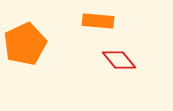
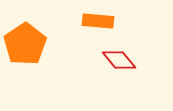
orange pentagon: rotated 9 degrees counterclockwise
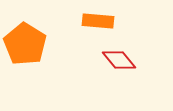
orange pentagon: rotated 6 degrees counterclockwise
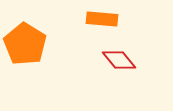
orange rectangle: moved 4 px right, 2 px up
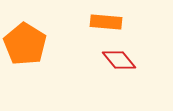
orange rectangle: moved 4 px right, 3 px down
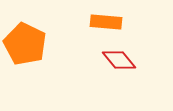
orange pentagon: rotated 6 degrees counterclockwise
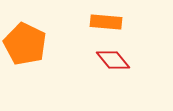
red diamond: moved 6 px left
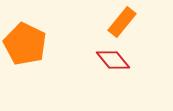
orange rectangle: moved 16 px right; rotated 56 degrees counterclockwise
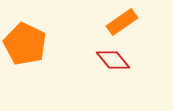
orange rectangle: rotated 16 degrees clockwise
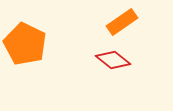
red diamond: rotated 12 degrees counterclockwise
